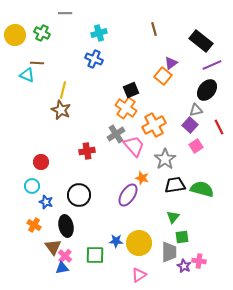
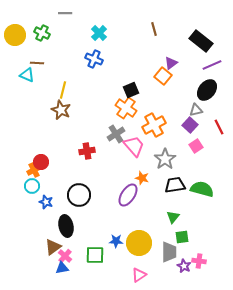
cyan cross at (99, 33): rotated 28 degrees counterclockwise
orange cross at (34, 225): moved 55 px up; rotated 32 degrees clockwise
brown triangle at (53, 247): rotated 30 degrees clockwise
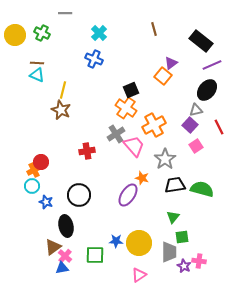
cyan triangle at (27, 75): moved 10 px right
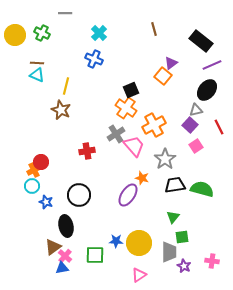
yellow line at (63, 90): moved 3 px right, 4 px up
pink cross at (199, 261): moved 13 px right
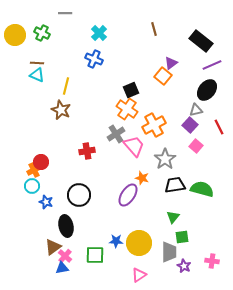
orange cross at (126, 108): moved 1 px right, 1 px down
pink square at (196, 146): rotated 16 degrees counterclockwise
